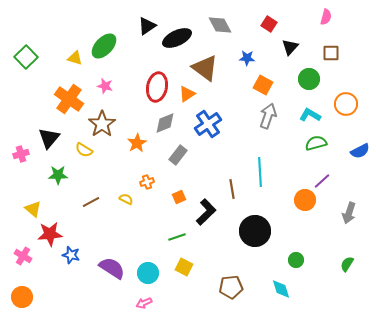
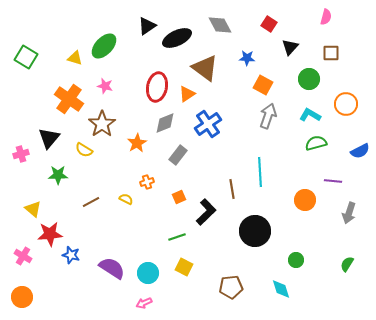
green square at (26, 57): rotated 15 degrees counterclockwise
purple line at (322, 181): moved 11 px right; rotated 48 degrees clockwise
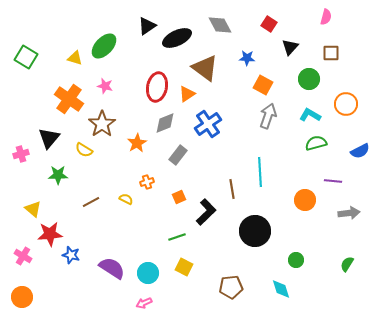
gray arrow at (349, 213): rotated 115 degrees counterclockwise
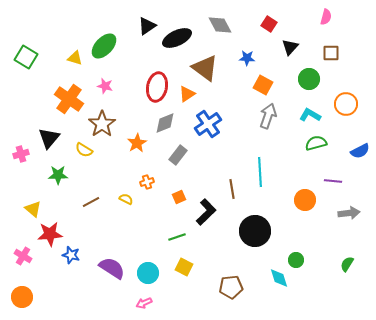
cyan diamond at (281, 289): moved 2 px left, 11 px up
